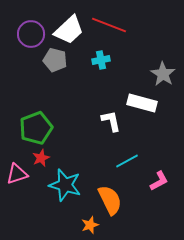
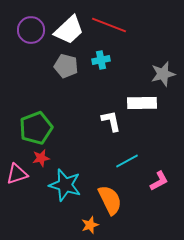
purple circle: moved 4 px up
gray pentagon: moved 11 px right, 6 px down
gray star: rotated 25 degrees clockwise
white rectangle: rotated 16 degrees counterclockwise
red star: rotated 12 degrees clockwise
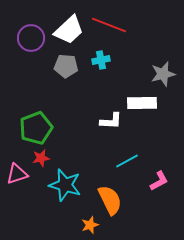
purple circle: moved 8 px down
gray pentagon: rotated 10 degrees counterclockwise
white L-shape: rotated 105 degrees clockwise
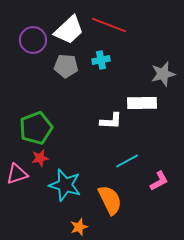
purple circle: moved 2 px right, 2 px down
red star: moved 1 px left
orange star: moved 11 px left, 2 px down
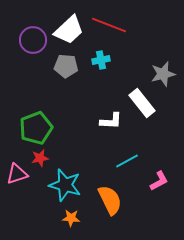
white rectangle: rotated 52 degrees clockwise
orange star: moved 8 px left, 9 px up; rotated 24 degrees clockwise
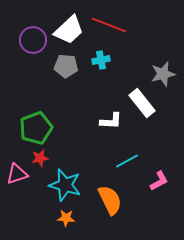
orange star: moved 5 px left
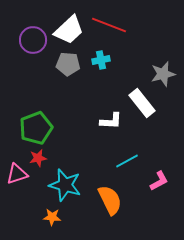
gray pentagon: moved 2 px right, 2 px up
red star: moved 2 px left
orange star: moved 14 px left, 1 px up
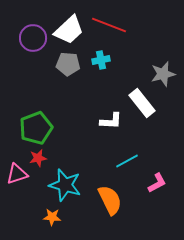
purple circle: moved 2 px up
pink L-shape: moved 2 px left, 2 px down
